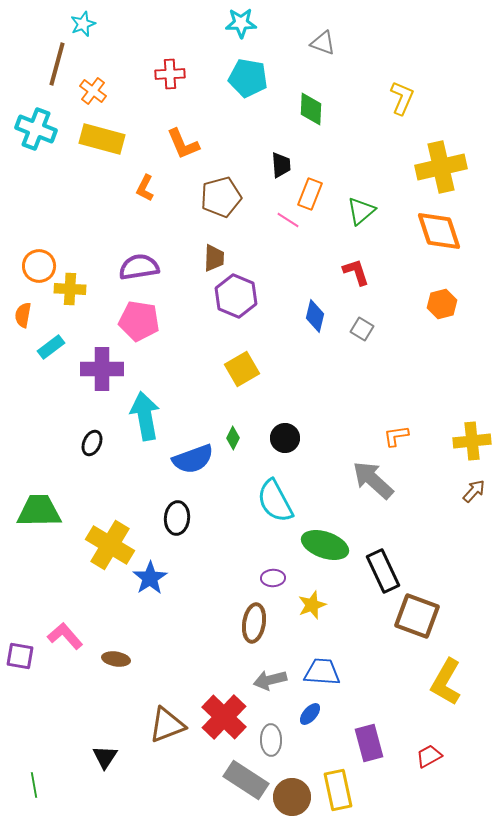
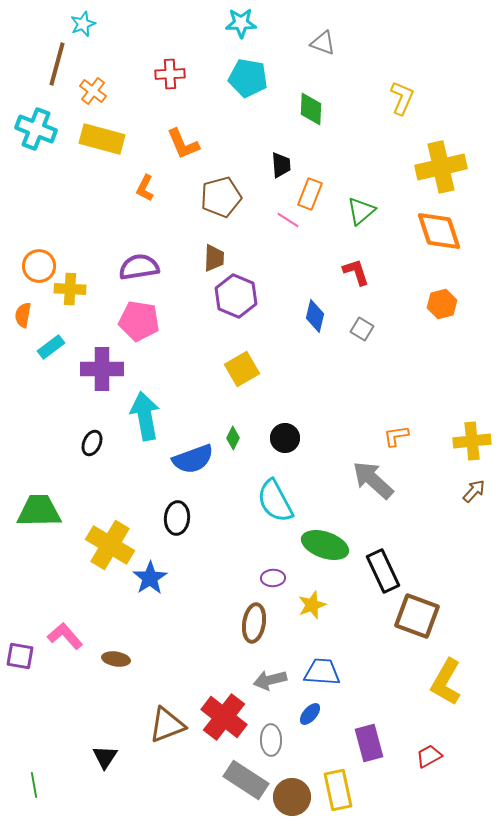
red cross at (224, 717): rotated 6 degrees counterclockwise
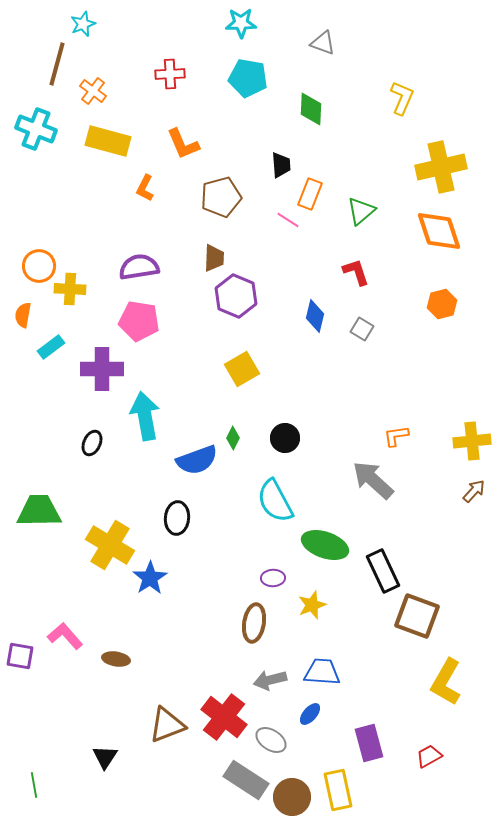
yellow rectangle at (102, 139): moved 6 px right, 2 px down
blue semicircle at (193, 459): moved 4 px right, 1 px down
gray ellipse at (271, 740): rotated 56 degrees counterclockwise
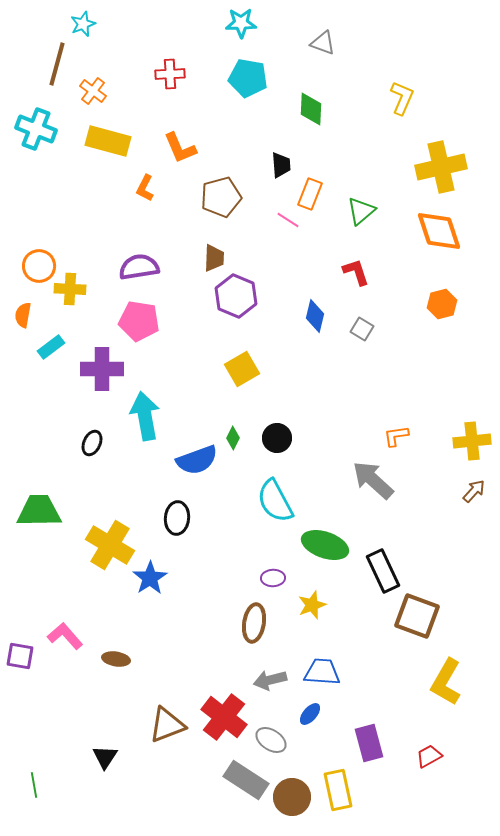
orange L-shape at (183, 144): moved 3 px left, 4 px down
black circle at (285, 438): moved 8 px left
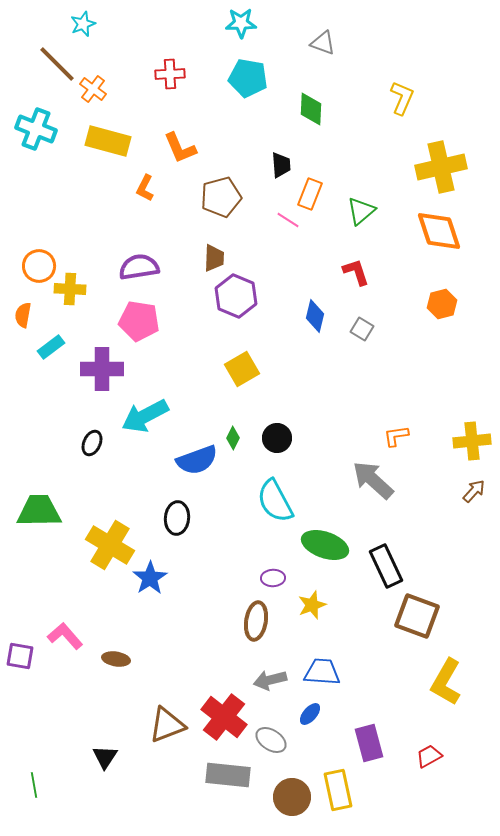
brown line at (57, 64): rotated 60 degrees counterclockwise
orange cross at (93, 91): moved 2 px up
cyan arrow at (145, 416): rotated 108 degrees counterclockwise
black rectangle at (383, 571): moved 3 px right, 5 px up
brown ellipse at (254, 623): moved 2 px right, 2 px up
gray rectangle at (246, 780): moved 18 px left, 5 px up; rotated 27 degrees counterclockwise
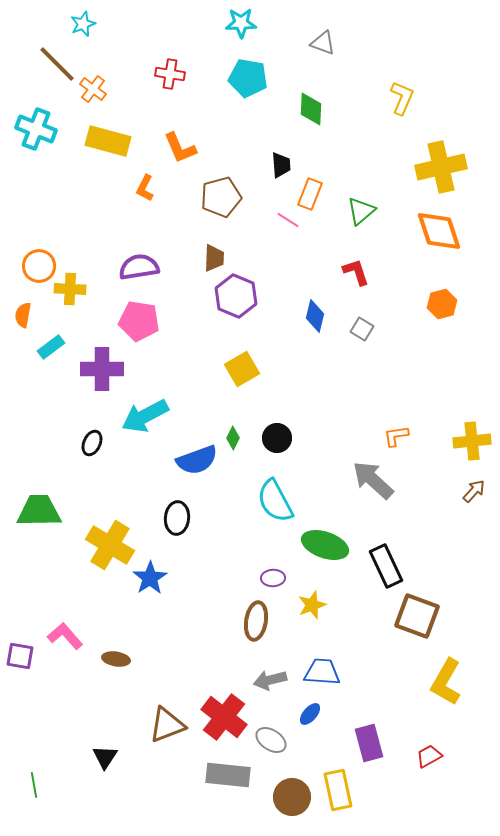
red cross at (170, 74): rotated 12 degrees clockwise
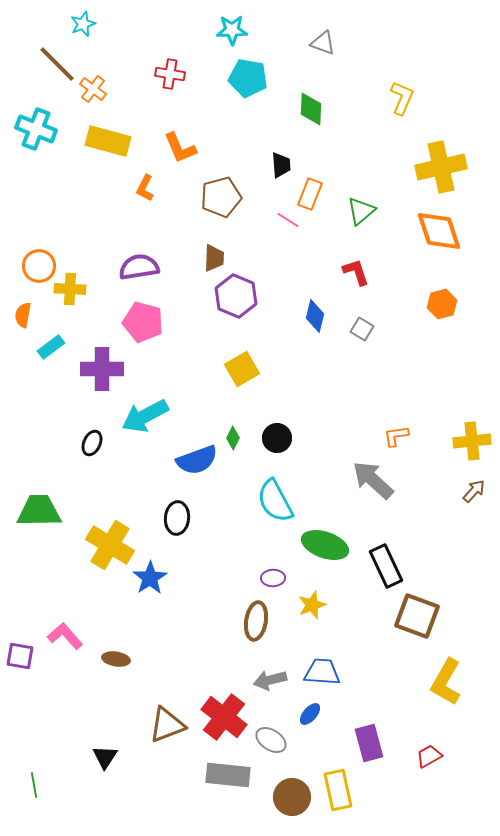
cyan star at (241, 23): moved 9 px left, 7 px down
pink pentagon at (139, 321): moved 4 px right, 1 px down; rotated 6 degrees clockwise
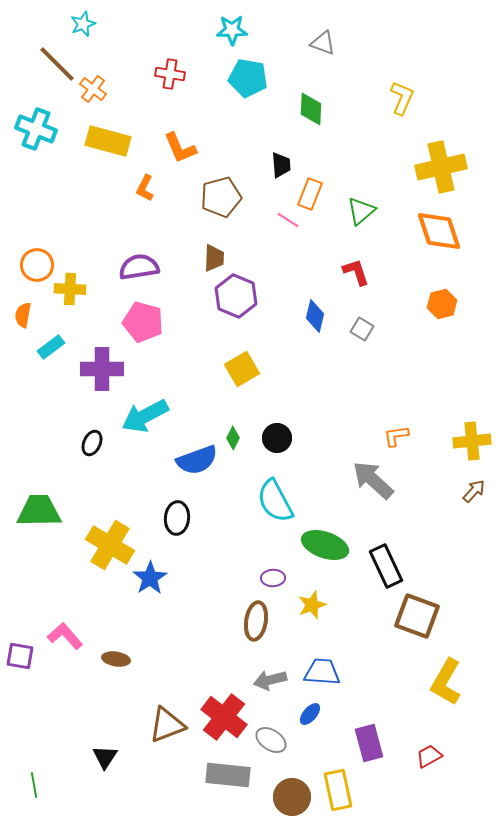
orange circle at (39, 266): moved 2 px left, 1 px up
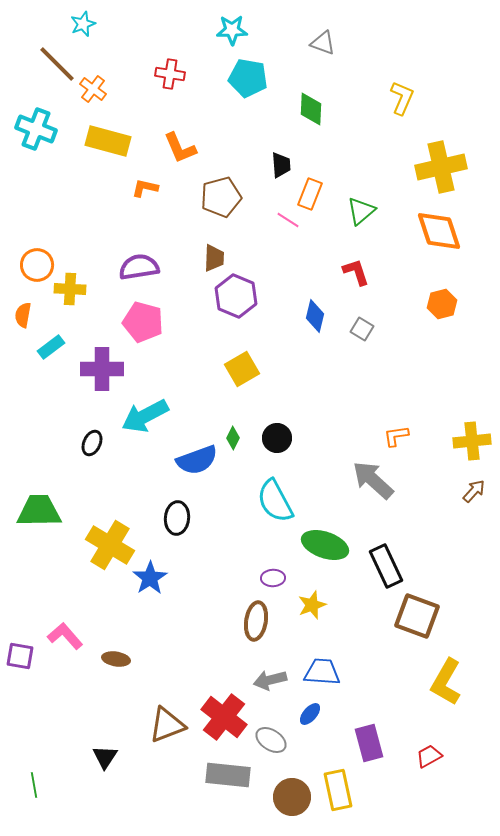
orange L-shape at (145, 188): rotated 76 degrees clockwise
